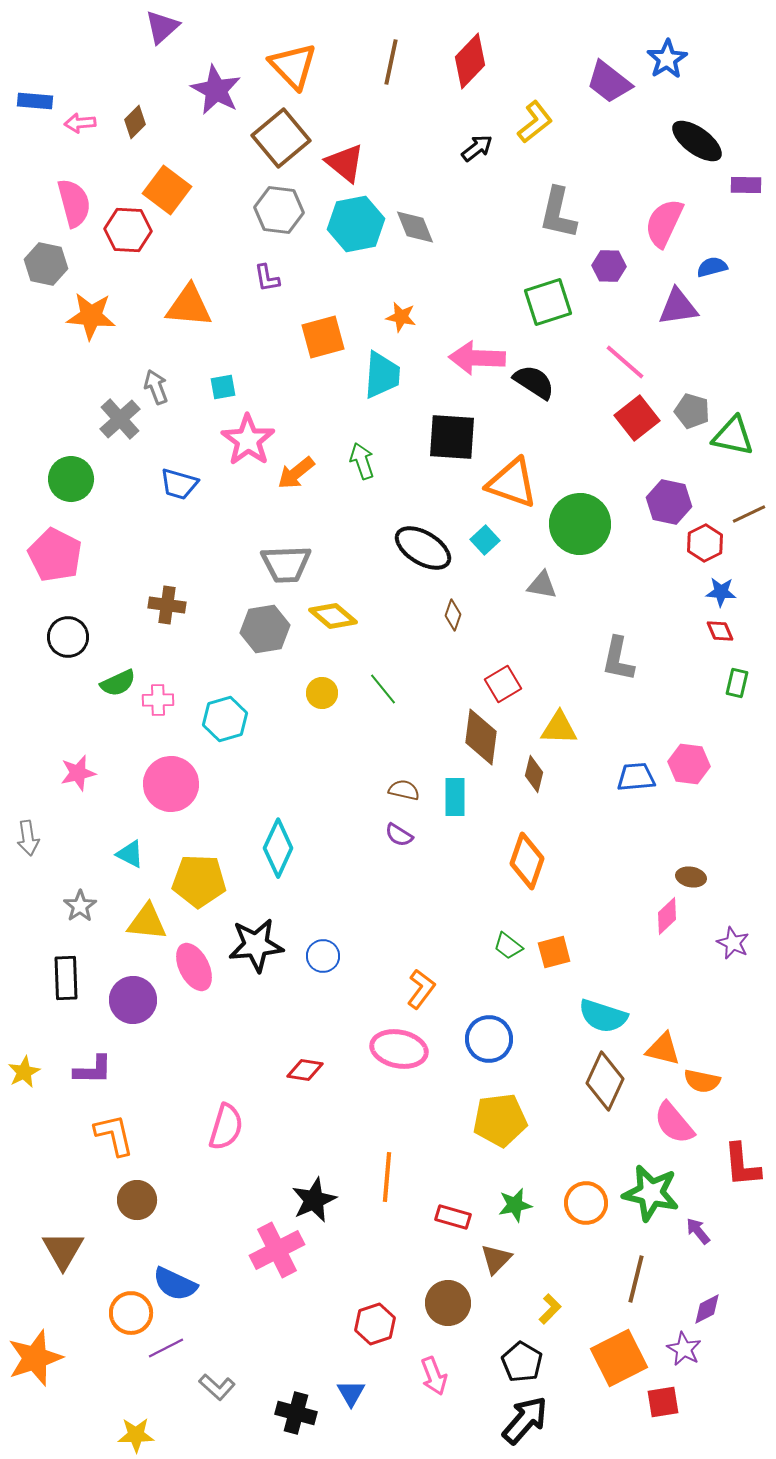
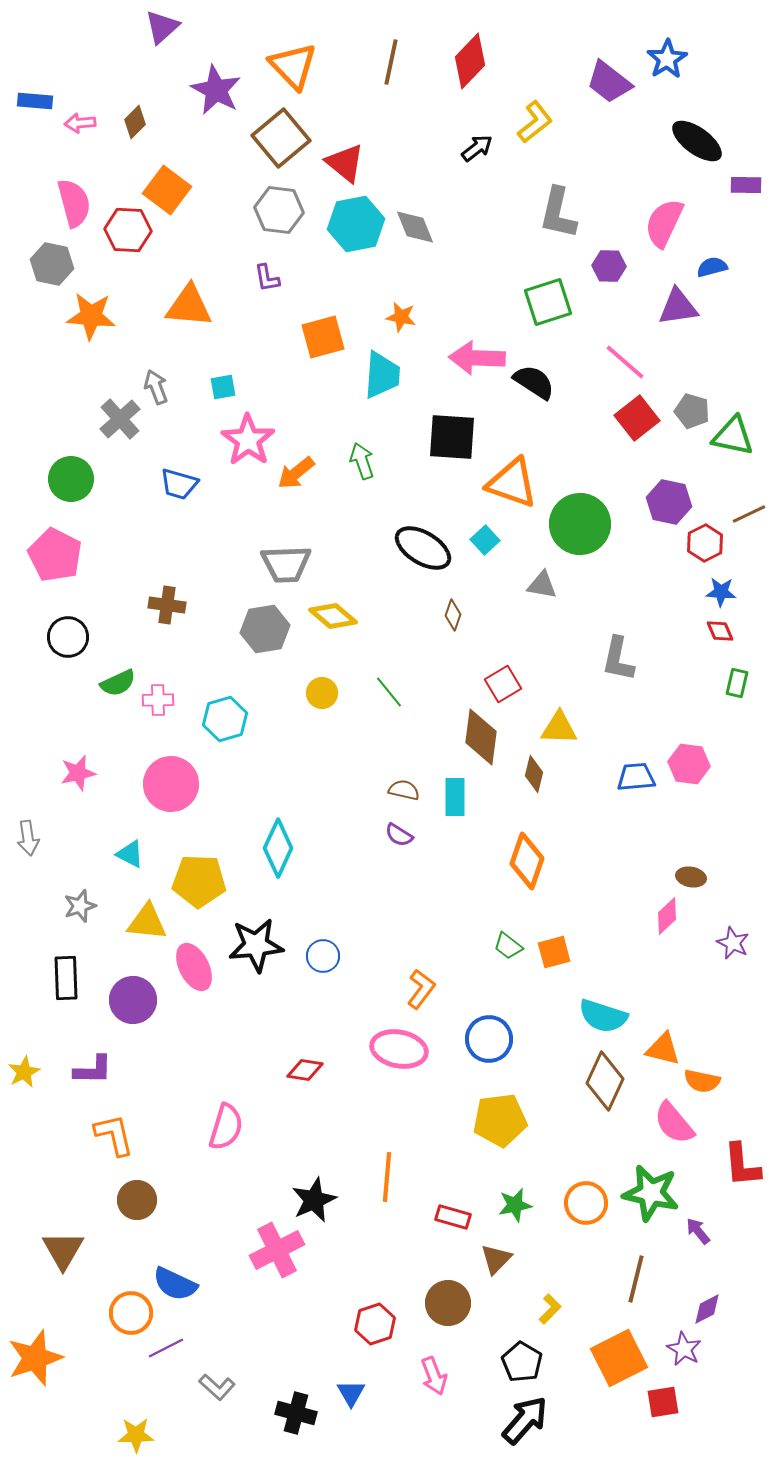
gray hexagon at (46, 264): moved 6 px right
green line at (383, 689): moved 6 px right, 3 px down
gray star at (80, 906): rotated 16 degrees clockwise
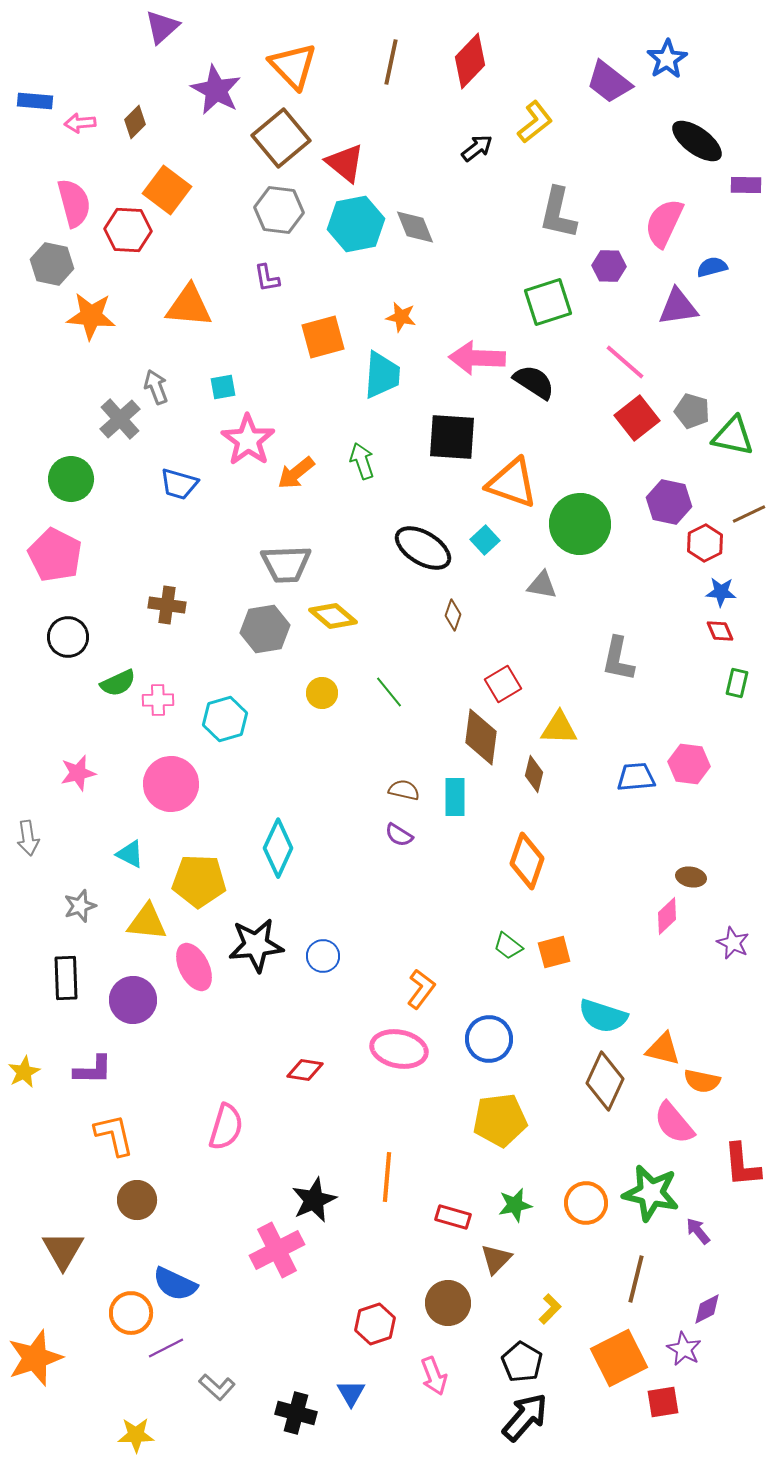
black arrow at (525, 1420): moved 3 px up
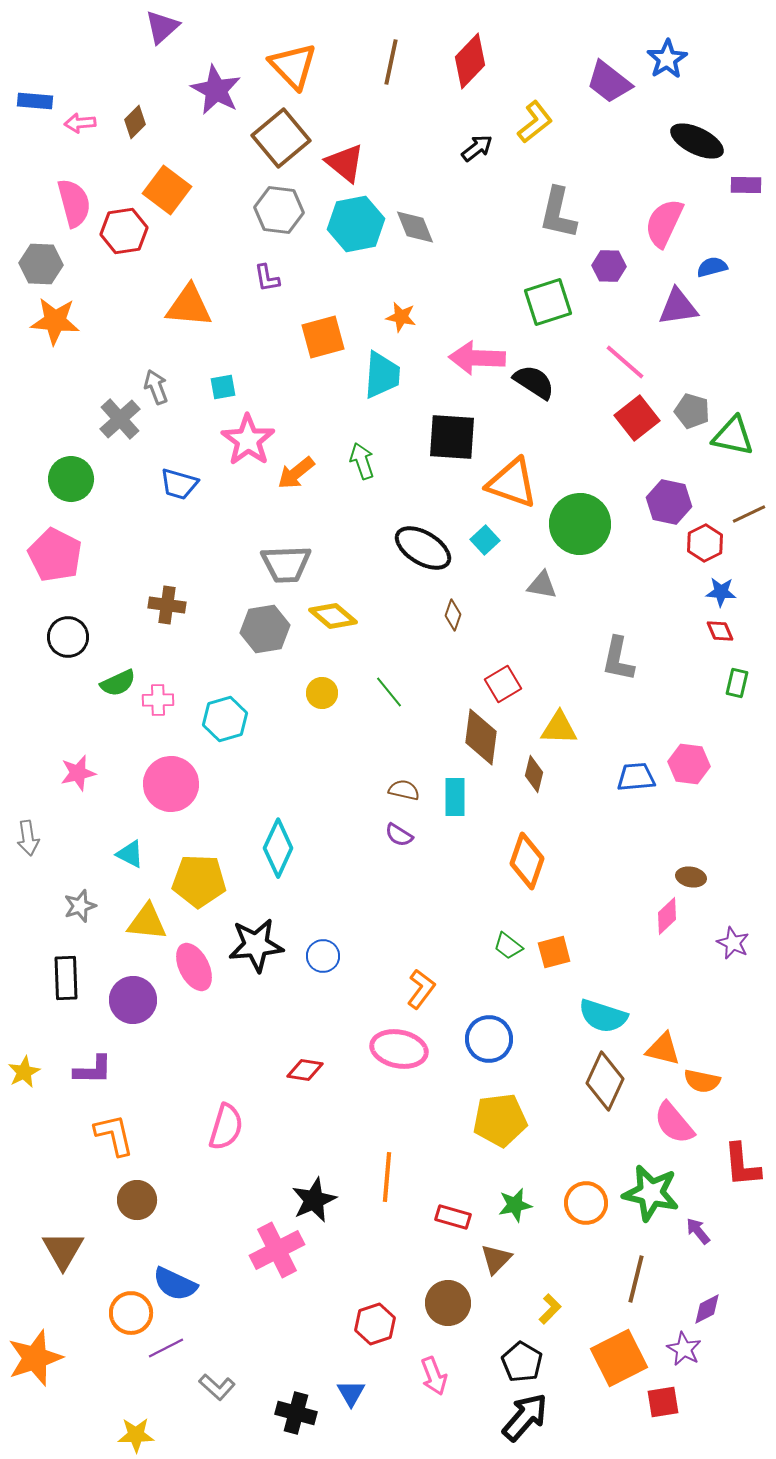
black ellipse at (697, 141): rotated 10 degrees counterclockwise
red hexagon at (128, 230): moved 4 px left, 1 px down; rotated 12 degrees counterclockwise
gray hexagon at (52, 264): moved 11 px left; rotated 9 degrees counterclockwise
orange star at (91, 316): moved 36 px left, 5 px down
